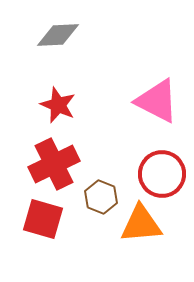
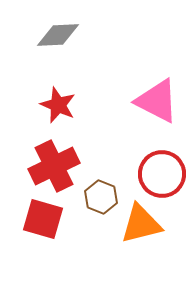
red cross: moved 2 px down
orange triangle: rotated 9 degrees counterclockwise
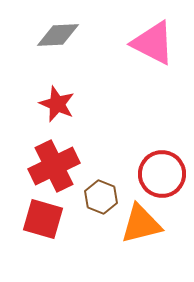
pink triangle: moved 4 px left, 58 px up
red star: moved 1 px left, 1 px up
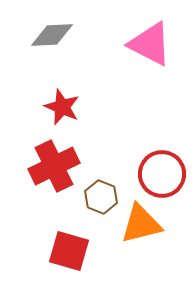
gray diamond: moved 6 px left
pink triangle: moved 3 px left, 1 px down
red star: moved 5 px right, 3 px down
red square: moved 26 px right, 32 px down
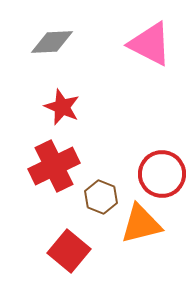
gray diamond: moved 7 px down
red square: rotated 24 degrees clockwise
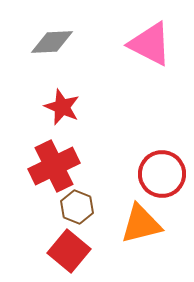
brown hexagon: moved 24 px left, 10 px down
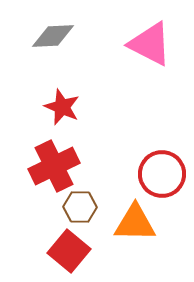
gray diamond: moved 1 px right, 6 px up
brown hexagon: moved 3 px right; rotated 20 degrees counterclockwise
orange triangle: moved 6 px left, 1 px up; rotated 15 degrees clockwise
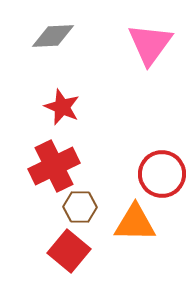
pink triangle: rotated 39 degrees clockwise
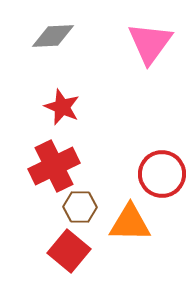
pink triangle: moved 1 px up
orange triangle: moved 5 px left
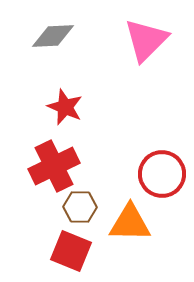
pink triangle: moved 4 px left, 3 px up; rotated 9 degrees clockwise
red star: moved 3 px right
red square: moved 2 px right; rotated 18 degrees counterclockwise
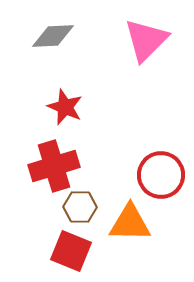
red cross: rotated 9 degrees clockwise
red circle: moved 1 px left, 1 px down
